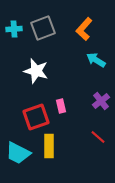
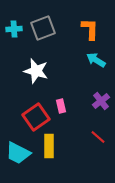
orange L-shape: moved 6 px right; rotated 140 degrees clockwise
red square: rotated 16 degrees counterclockwise
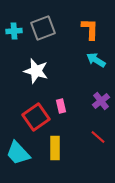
cyan cross: moved 2 px down
yellow rectangle: moved 6 px right, 2 px down
cyan trapezoid: rotated 20 degrees clockwise
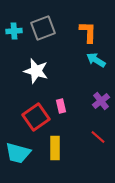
orange L-shape: moved 2 px left, 3 px down
cyan trapezoid: rotated 32 degrees counterclockwise
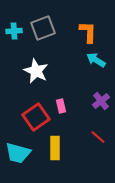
white star: rotated 10 degrees clockwise
